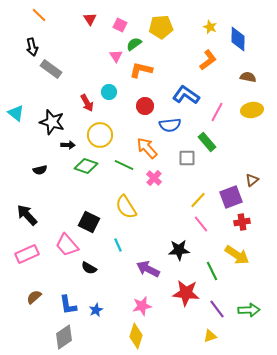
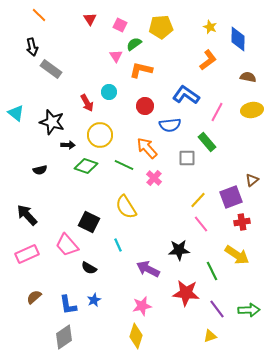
blue star at (96, 310): moved 2 px left, 10 px up
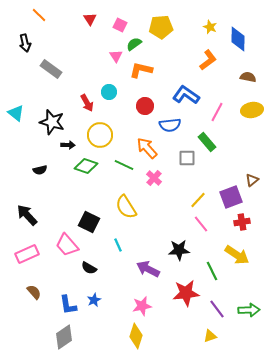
black arrow at (32, 47): moved 7 px left, 4 px up
red star at (186, 293): rotated 12 degrees counterclockwise
brown semicircle at (34, 297): moved 5 px up; rotated 91 degrees clockwise
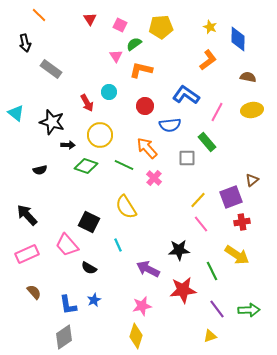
red star at (186, 293): moved 3 px left, 3 px up
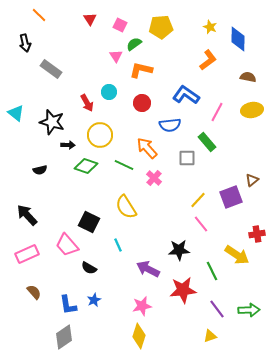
red circle at (145, 106): moved 3 px left, 3 px up
red cross at (242, 222): moved 15 px right, 12 px down
yellow diamond at (136, 336): moved 3 px right
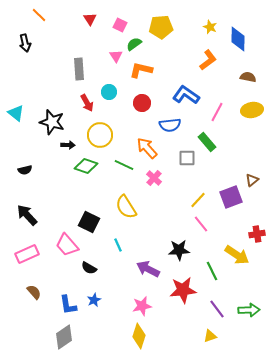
gray rectangle at (51, 69): moved 28 px right; rotated 50 degrees clockwise
black semicircle at (40, 170): moved 15 px left
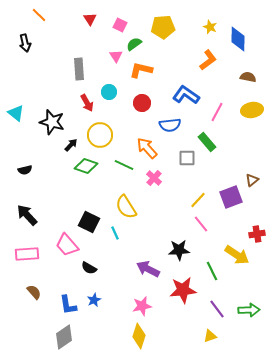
yellow pentagon at (161, 27): moved 2 px right
black arrow at (68, 145): moved 3 px right; rotated 48 degrees counterclockwise
cyan line at (118, 245): moved 3 px left, 12 px up
pink rectangle at (27, 254): rotated 20 degrees clockwise
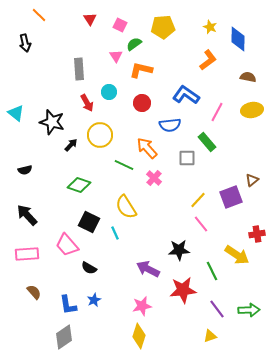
green diamond at (86, 166): moved 7 px left, 19 px down
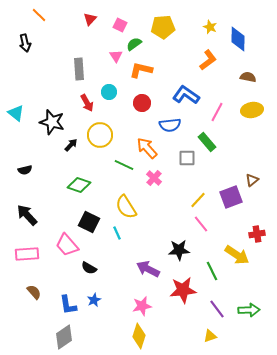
red triangle at (90, 19): rotated 16 degrees clockwise
cyan line at (115, 233): moved 2 px right
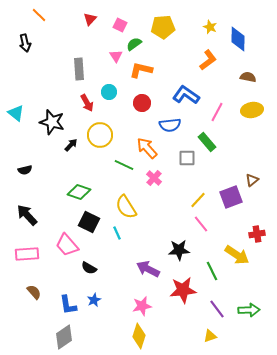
green diamond at (79, 185): moved 7 px down
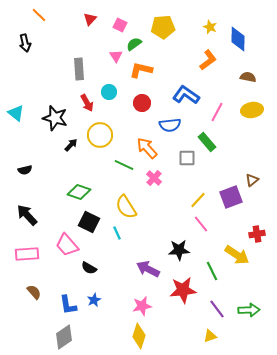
black star at (52, 122): moved 3 px right, 4 px up
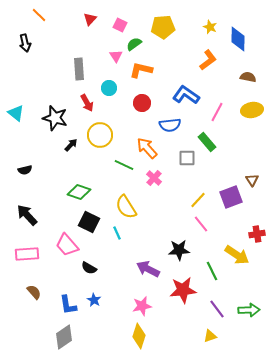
cyan circle at (109, 92): moved 4 px up
brown triangle at (252, 180): rotated 24 degrees counterclockwise
blue star at (94, 300): rotated 16 degrees counterclockwise
